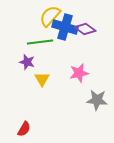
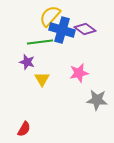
blue cross: moved 3 px left, 3 px down
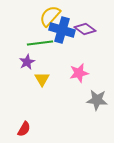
green line: moved 1 px down
purple star: rotated 28 degrees clockwise
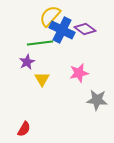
blue cross: rotated 10 degrees clockwise
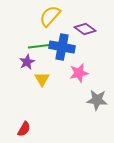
blue cross: moved 17 px down; rotated 15 degrees counterclockwise
green line: moved 1 px right, 3 px down
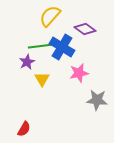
blue cross: rotated 20 degrees clockwise
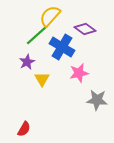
green line: moved 4 px left, 11 px up; rotated 35 degrees counterclockwise
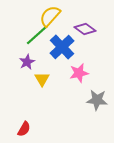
blue cross: rotated 15 degrees clockwise
